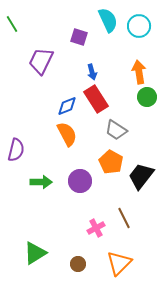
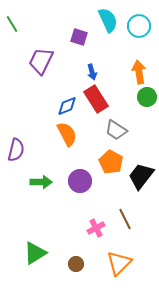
brown line: moved 1 px right, 1 px down
brown circle: moved 2 px left
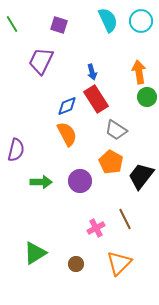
cyan circle: moved 2 px right, 5 px up
purple square: moved 20 px left, 12 px up
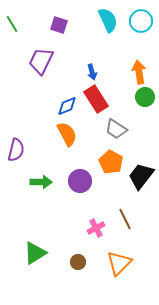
green circle: moved 2 px left
gray trapezoid: moved 1 px up
brown circle: moved 2 px right, 2 px up
